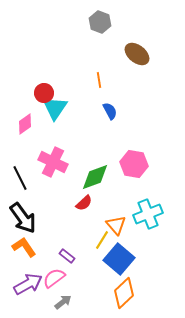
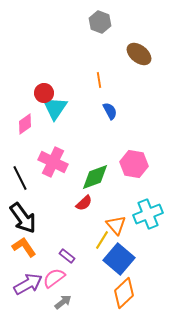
brown ellipse: moved 2 px right
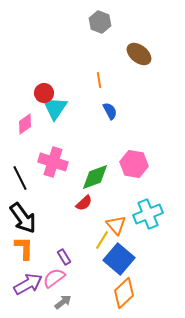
pink cross: rotated 8 degrees counterclockwise
orange L-shape: moved 1 px down; rotated 35 degrees clockwise
purple rectangle: moved 3 px left, 1 px down; rotated 21 degrees clockwise
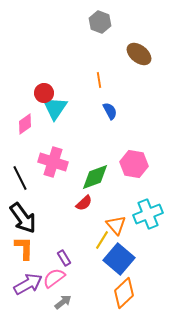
purple rectangle: moved 1 px down
